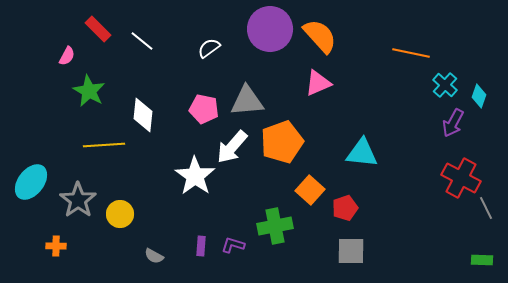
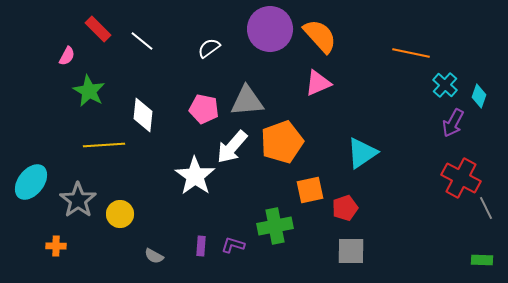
cyan triangle: rotated 40 degrees counterclockwise
orange square: rotated 36 degrees clockwise
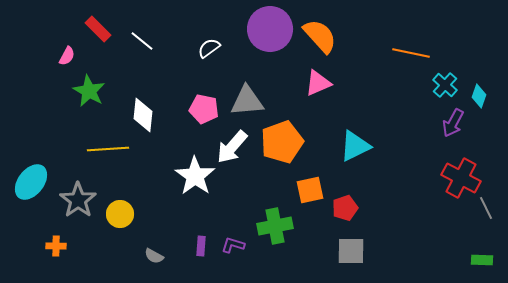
yellow line: moved 4 px right, 4 px down
cyan triangle: moved 7 px left, 7 px up; rotated 8 degrees clockwise
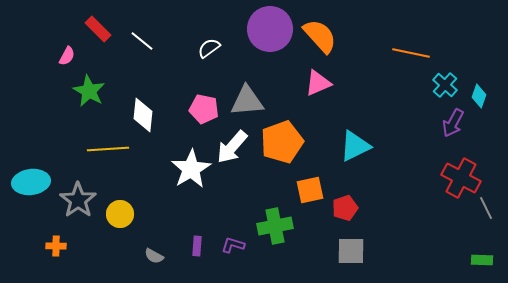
white star: moved 4 px left, 7 px up; rotated 6 degrees clockwise
cyan ellipse: rotated 45 degrees clockwise
purple rectangle: moved 4 px left
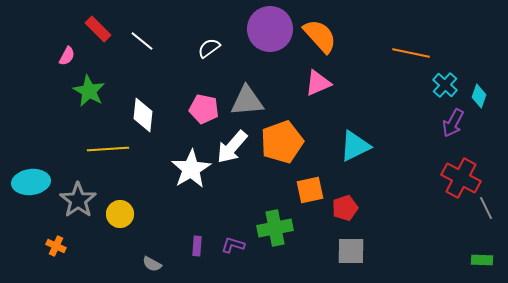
green cross: moved 2 px down
orange cross: rotated 24 degrees clockwise
gray semicircle: moved 2 px left, 8 px down
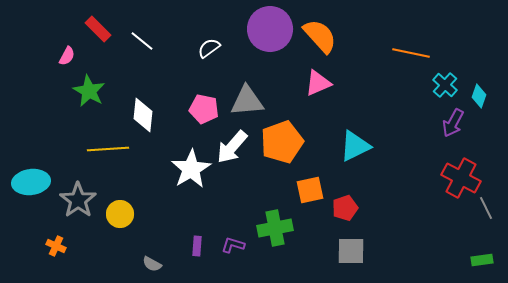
green rectangle: rotated 10 degrees counterclockwise
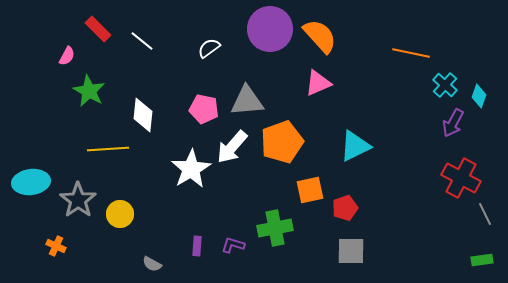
gray line: moved 1 px left, 6 px down
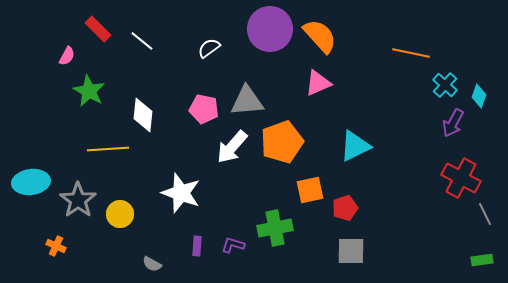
white star: moved 10 px left, 24 px down; rotated 21 degrees counterclockwise
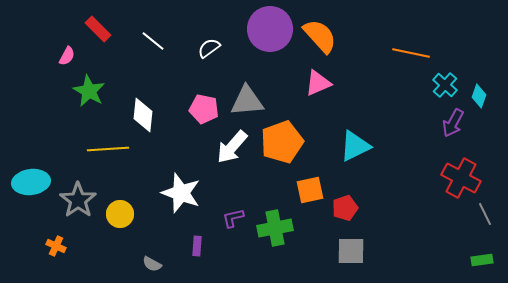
white line: moved 11 px right
purple L-shape: moved 27 px up; rotated 30 degrees counterclockwise
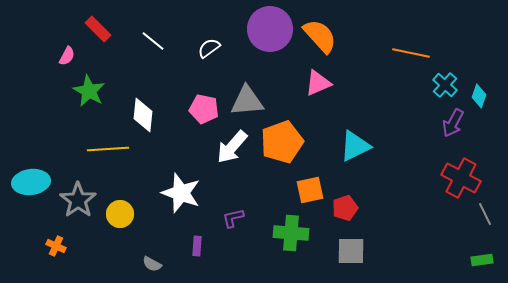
green cross: moved 16 px right, 5 px down; rotated 16 degrees clockwise
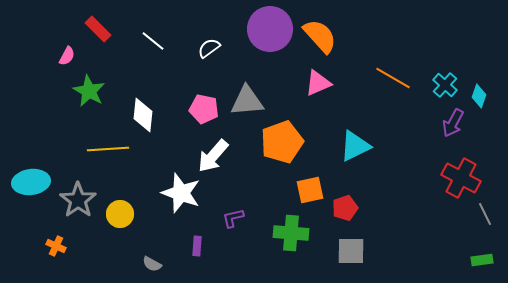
orange line: moved 18 px left, 25 px down; rotated 18 degrees clockwise
white arrow: moved 19 px left, 9 px down
